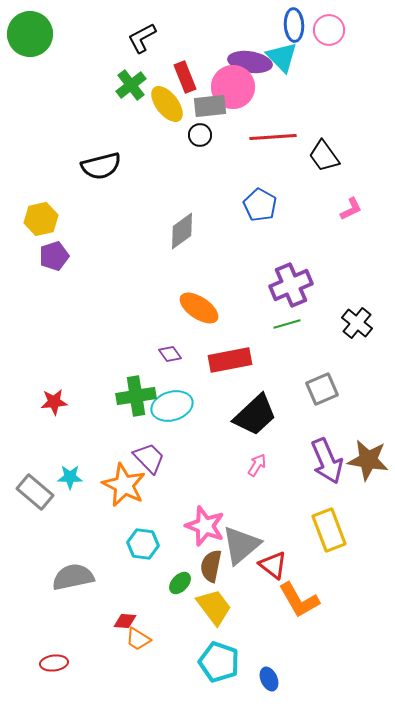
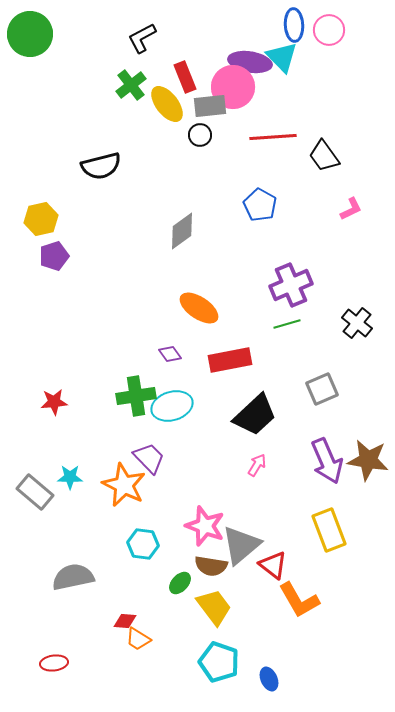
brown semicircle at (211, 566): rotated 92 degrees counterclockwise
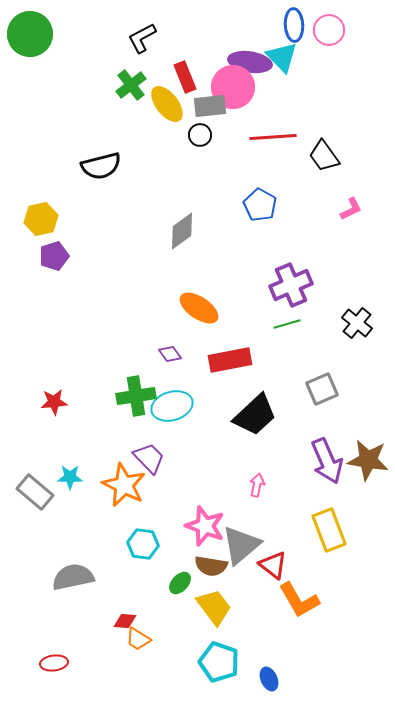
pink arrow at (257, 465): moved 20 px down; rotated 20 degrees counterclockwise
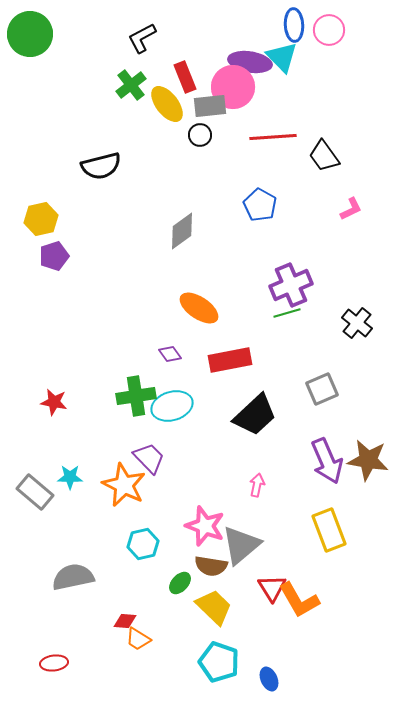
green line at (287, 324): moved 11 px up
red star at (54, 402): rotated 16 degrees clockwise
cyan hexagon at (143, 544): rotated 20 degrees counterclockwise
red triangle at (273, 565): moved 1 px left, 23 px down; rotated 20 degrees clockwise
yellow trapezoid at (214, 607): rotated 9 degrees counterclockwise
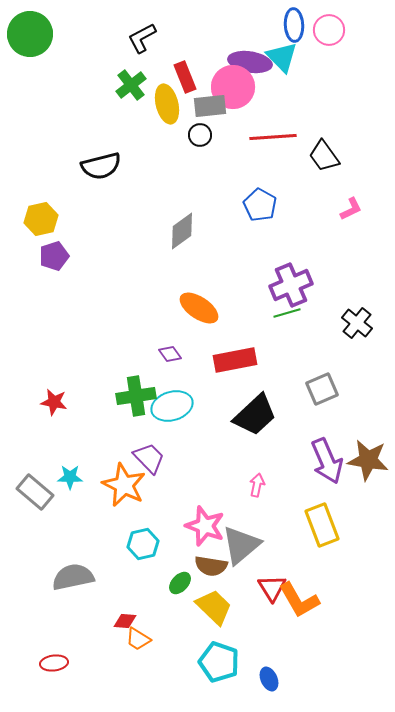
yellow ellipse at (167, 104): rotated 24 degrees clockwise
red rectangle at (230, 360): moved 5 px right
yellow rectangle at (329, 530): moved 7 px left, 5 px up
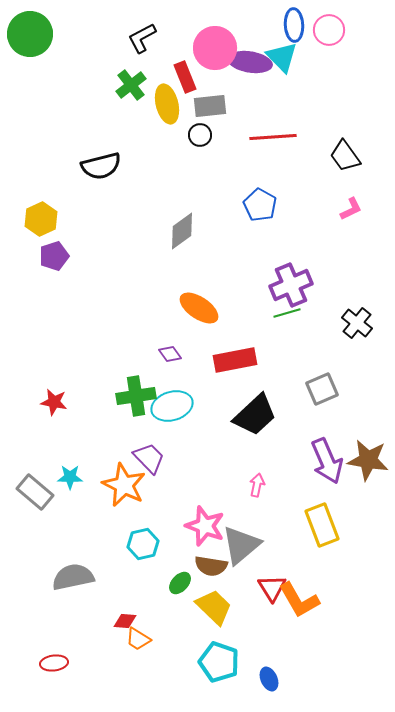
pink circle at (233, 87): moved 18 px left, 39 px up
black trapezoid at (324, 156): moved 21 px right
yellow hexagon at (41, 219): rotated 12 degrees counterclockwise
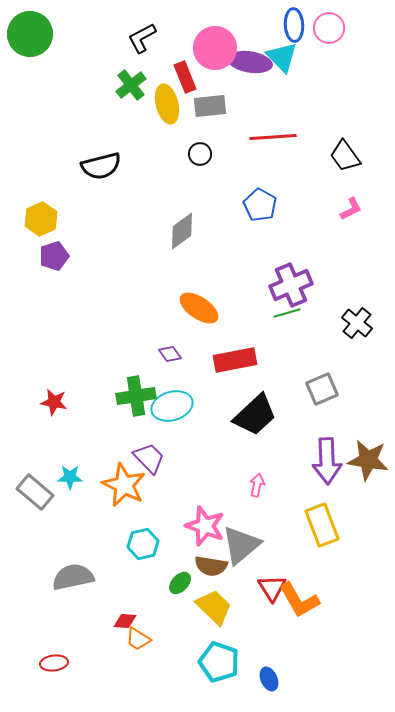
pink circle at (329, 30): moved 2 px up
black circle at (200, 135): moved 19 px down
purple arrow at (327, 461): rotated 21 degrees clockwise
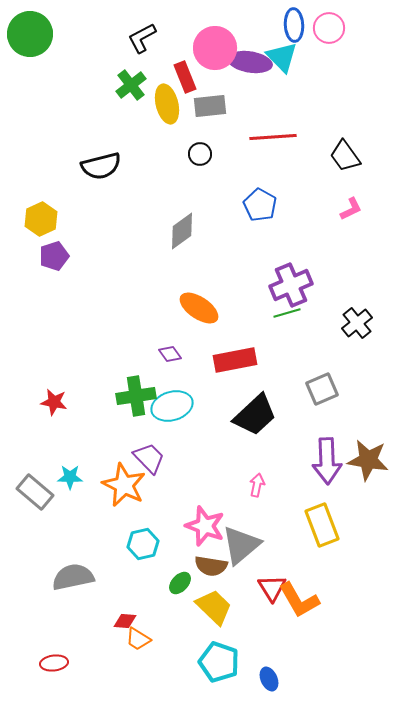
black cross at (357, 323): rotated 12 degrees clockwise
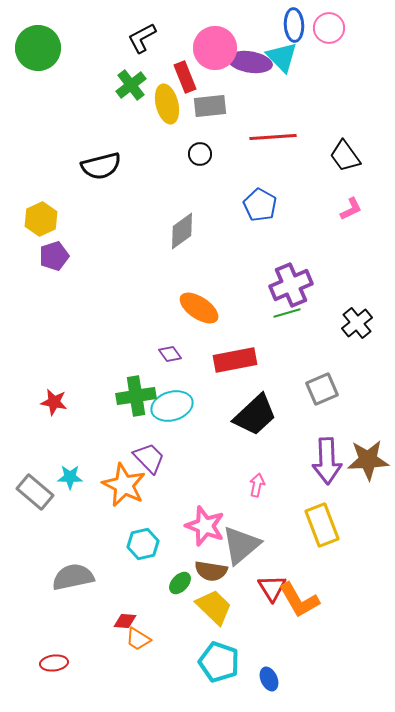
green circle at (30, 34): moved 8 px right, 14 px down
brown star at (368, 460): rotated 12 degrees counterclockwise
brown semicircle at (211, 566): moved 5 px down
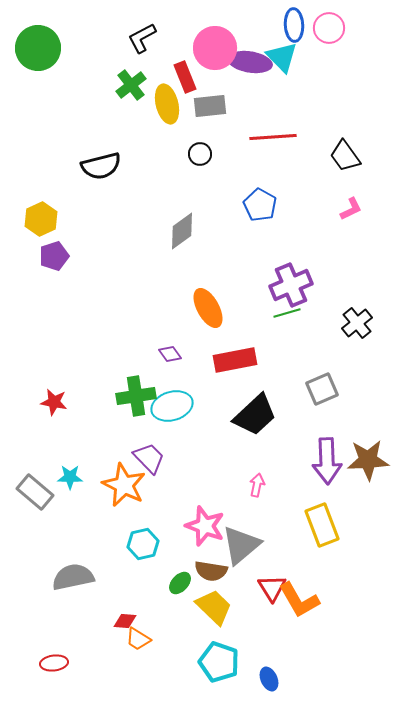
orange ellipse at (199, 308): moved 9 px right; rotated 27 degrees clockwise
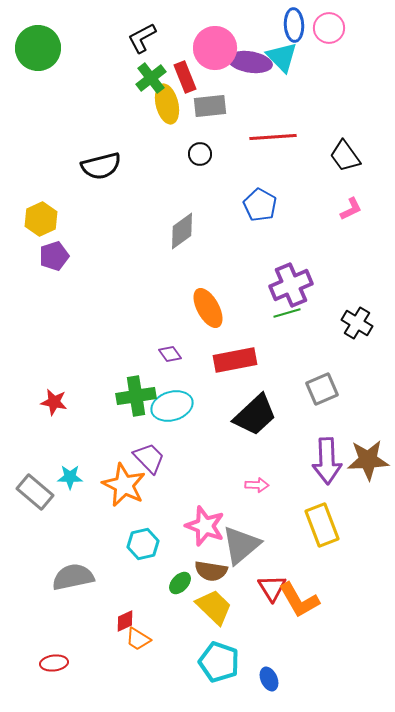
green cross at (131, 85): moved 20 px right, 7 px up
black cross at (357, 323): rotated 20 degrees counterclockwise
pink arrow at (257, 485): rotated 80 degrees clockwise
red diamond at (125, 621): rotated 30 degrees counterclockwise
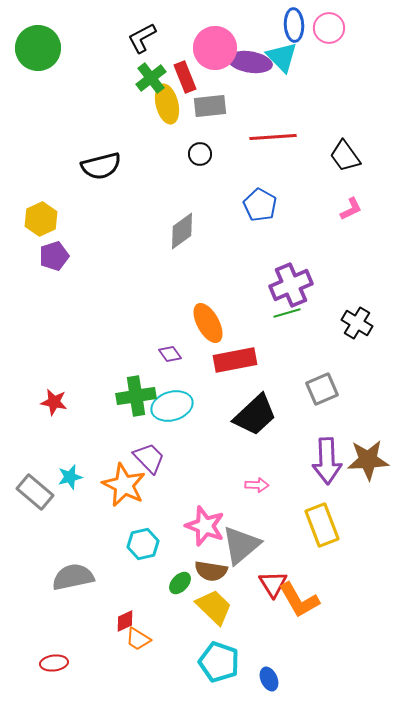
orange ellipse at (208, 308): moved 15 px down
cyan star at (70, 477): rotated 15 degrees counterclockwise
red triangle at (272, 588): moved 1 px right, 4 px up
